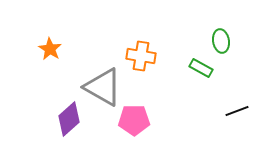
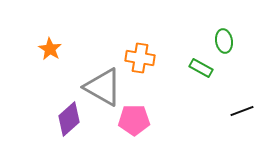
green ellipse: moved 3 px right
orange cross: moved 1 px left, 2 px down
black line: moved 5 px right
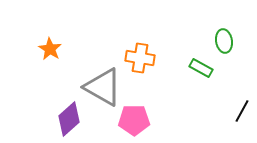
black line: rotated 40 degrees counterclockwise
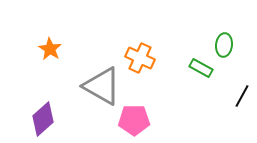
green ellipse: moved 4 px down; rotated 15 degrees clockwise
orange cross: rotated 16 degrees clockwise
gray triangle: moved 1 px left, 1 px up
black line: moved 15 px up
purple diamond: moved 26 px left
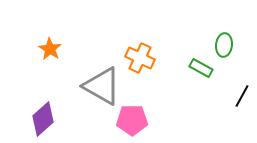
pink pentagon: moved 2 px left
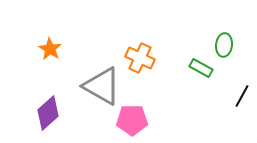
purple diamond: moved 5 px right, 6 px up
